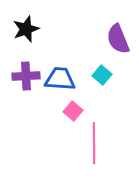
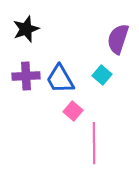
purple semicircle: rotated 40 degrees clockwise
blue trapezoid: rotated 124 degrees counterclockwise
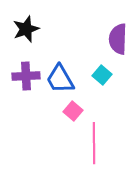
purple semicircle: rotated 16 degrees counterclockwise
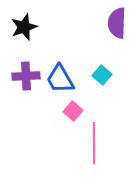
black star: moved 2 px left, 2 px up
purple semicircle: moved 1 px left, 16 px up
